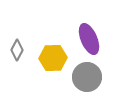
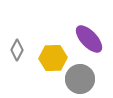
purple ellipse: rotated 20 degrees counterclockwise
gray circle: moved 7 px left, 2 px down
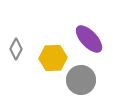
gray diamond: moved 1 px left, 1 px up
gray circle: moved 1 px right, 1 px down
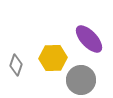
gray diamond: moved 16 px down; rotated 10 degrees counterclockwise
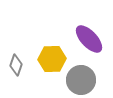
yellow hexagon: moved 1 px left, 1 px down
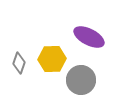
purple ellipse: moved 2 px up; rotated 20 degrees counterclockwise
gray diamond: moved 3 px right, 2 px up
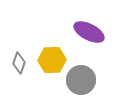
purple ellipse: moved 5 px up
yellow hexagon: moved 1 px down
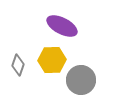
purple ellipse: moved 27 px left, 6 px up
gray diamond: moved 1 px left, 2 px down
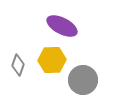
gray circle: moved 2 px right
